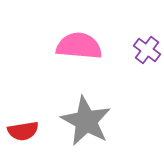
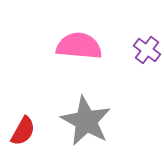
red semicircle: rotated 52 degrees counterclockwise
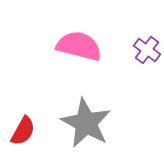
pink semicircle: rotated 9 degrees clockwise
gray star: moved 2 px down
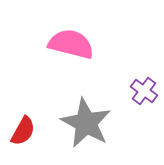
pink semicircle: moved 8 px left, 2 px up
purple cross: moved 3 px left, 41 px down
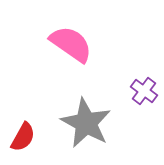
pink semicircle: rotated 21 degrees clockwise
red semicircle: moved 6 px down
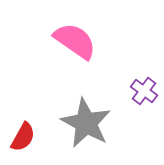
pink semicircle: moved 4 px right, 3 px up
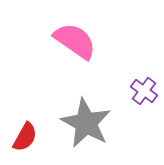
red semicircle: moved 2 px right
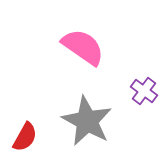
pink semicircle: moved 8 px right, 6 px down
gray star: moved 1 px right, 2 px up
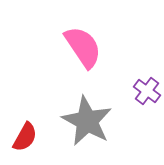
pink semicircle: rotated 21 degrees clockwise
purple cross: moved 3 px right
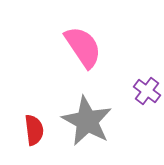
red semicircle: moved 9 px right, 7 px up; rotated 36 degrees counterclockwise
